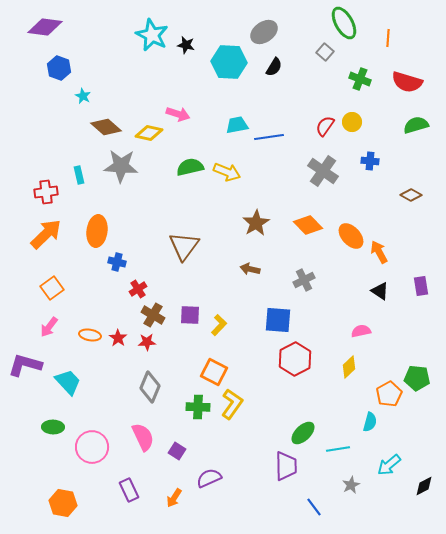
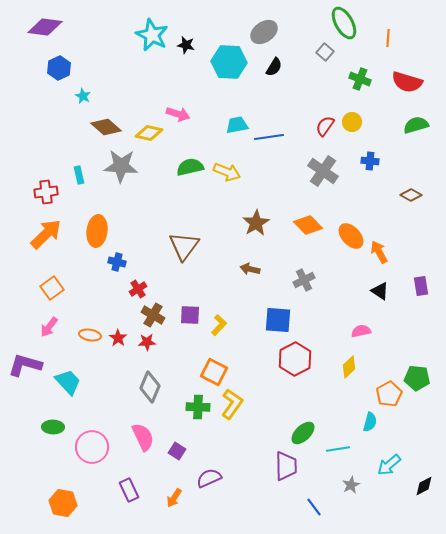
blue hexagon at (59, 68): rotated 15 degrees clockwise
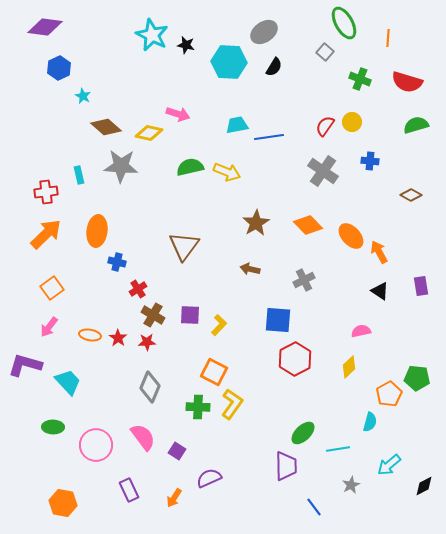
pink semicircle at (143, 437): rotated 12 degrees counterclockwise
pink circle at (92, 447): moved 4 px right, 2 px up
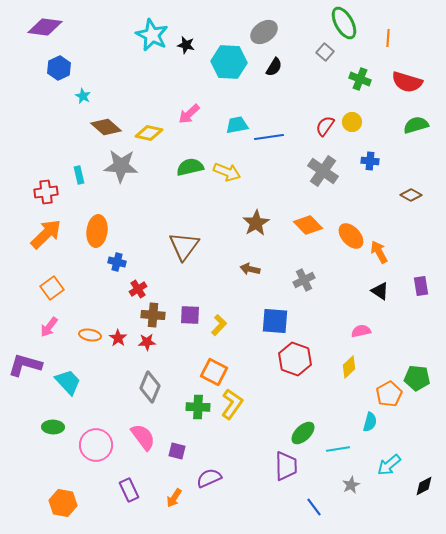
pink arrow at (178, 114): moved 11 px right; rotated 120 degrees clockwise
brown cross at (153, 315): rotated 25 degrees counterclockwise
blue square at (278, 320): moved 3 px left, 1 px down
red hexagon at (295, 359): rotated 12 degrees counterclockwise
purple square at (177, 451): rotated 18 degrees counterclockwise
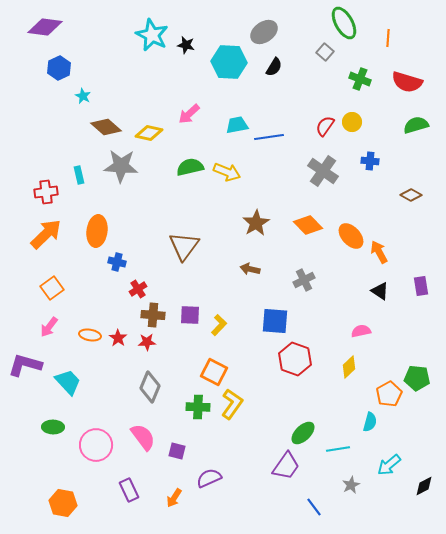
purple trapezoid at (286, 466): rotated 36 degrees clockwise
